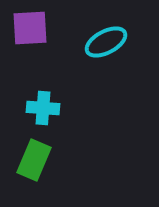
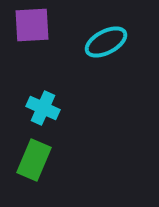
purple square: moved 2 px right, 3 px up
cyan cross: rotated 20 degrees clockwise
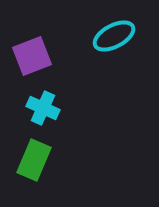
purple square: moved 31 px down; rotated 18 degrees counterclockwise
cyan ellipse: moved 8 px right, 6 px up
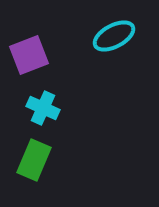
purple square: moved 3 px left, 1 px up
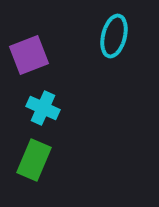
cyan ellipse: rotated 48 degrees counterclockwise
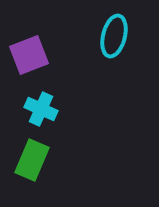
cyan cross: moved 2 px left, 1 px down
green rectangle: moved 2 px left
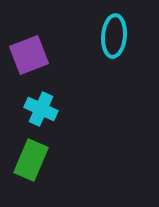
cyan ellipse: rotated 9 degrees counterclockwise
green rectangle: moved 1 px left
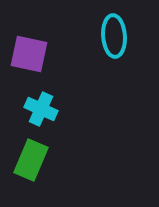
cyan ellipse: rotated 9 degrees counterclockwise
purple square: moved 1 px up; rotated 33 degrees clockwise
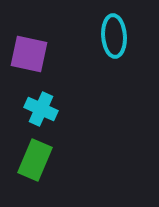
green rectangle: moved 4 px right
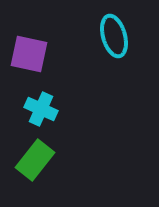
cyan ellipse: rotated 12 degrees counterclockwise
green rectangle: rotated 15 degrees clockwise
